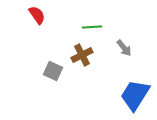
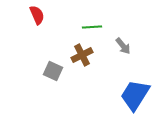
red semicircle: rotated 12 degrees clockwise
gray arrow: moved 1 px left, 2 px up
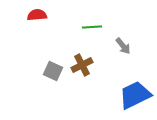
red semicircle: rotated 72 degrees counterclockwise
brown cross: moved 10 px down
blue trapezoid: rotated 32 degrees clockwise
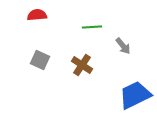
brown cross: rotated 30 degrees counterclockwise
gray square: moved 13 px left, 11 px up
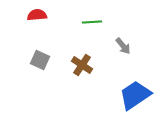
green line: moved 5 px up
blue trapezoid: rotated 8 degrees counterclockwise
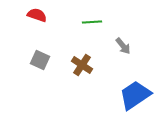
red semicircle: rotated 24 degrees clockwise
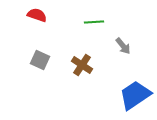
green line: moved 2 px right
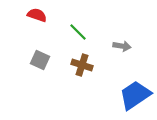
green line: moved 16 px left, 10 px down; rotated 48 degrees clockwise
gray arrow: moved 1 px left; rotated 42 degrees counterclockwise
brown cross: rotated 15 degrees counterclockwise
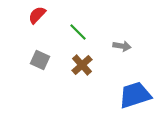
red semicircle: rotated 66 degrees counterclockwise
brown cross: rotated 30 degrees clockwise
blue trapezoid: rotated 16 degrees clockwise
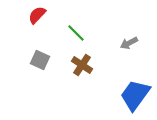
green line: moved 2 px left, 1 px down
gray arrow: moved 7 px right, 3 px up; rotated 144 degrees clockwise
brown cross: rotated 15 degrees counterclockwise
blue trapezoid: rotated 36 degrees counterclockwise
